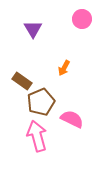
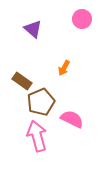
purple triangle: rotated 18 degrees counterclockwise
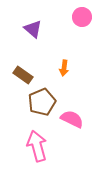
pink circle: moved 2 px up
orange arrow: rotated 21 degrees counterclockwise
brown rectangle: moved 1 px right, 6 px up
brown pentagon: moved 1 px right
pink arrow: moved 10 px down
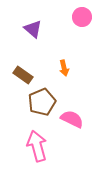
orange arrow: rotated 21 degrees counterclockwise
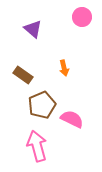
brown pentagon: moved 3 px down
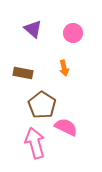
pink circle: moved 9 px left, 16 px down
brown rectangle: moved 2 px up; rotated 24 degrees counterclockwise
brown pentagon: rotated 16 degrees counterclockwise
pink semicircle: moved 6 px left, 8 px down
pink arrow: moved 2 px left, 3 px up
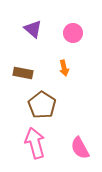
pink semicircle: moved 14 px right, 21 px down; rotated 145 degrees counterclockwise
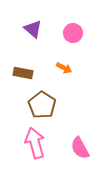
orange arrow: rotated 49 degrees counterclockwise
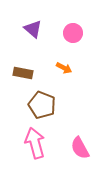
brown pentagon: rotated 12 degrees counterclockwise
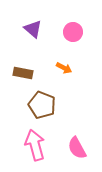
pink circle: moved 1 px up
pink arrow: moved 2 px down
pink semicircle: moved 3 px left
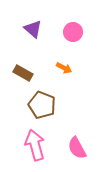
brown rectangle: rotated 18 degrees clockwise
